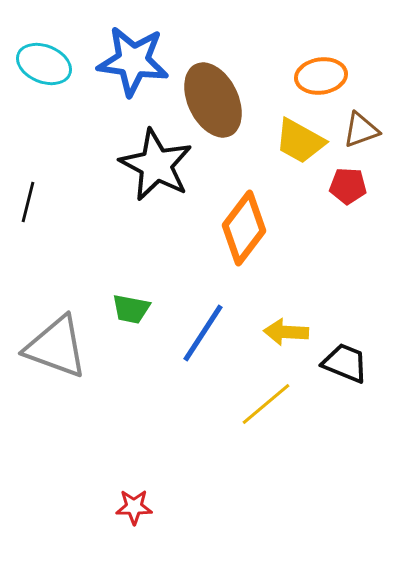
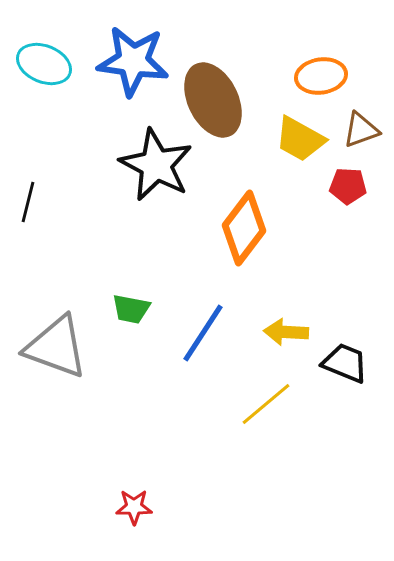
yellow trapezoid: moved 2 px up
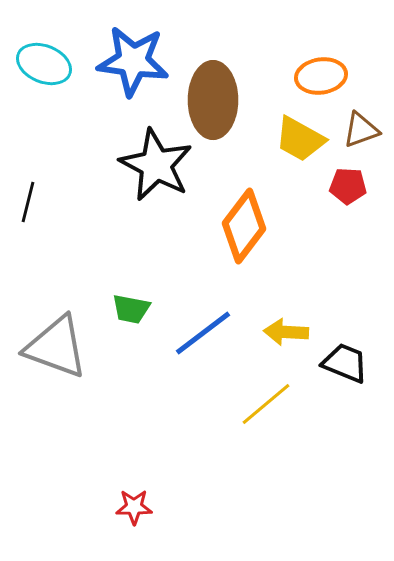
brown ellipse: rotated 26 degrees clockwise
orange diamond: moved 2 px up
blue line: rotated 20 degrees clockwise
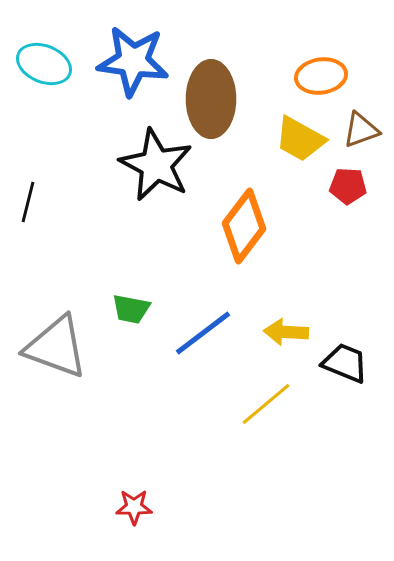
brown ellipse: moved 2 px left, 1 px up
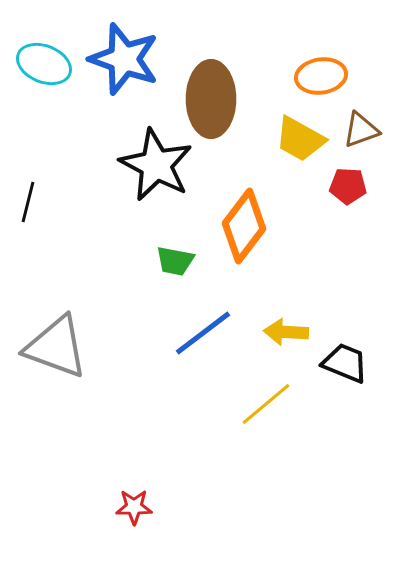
blue star: moved 9 px left, 2 px up; rotated 12 degrees clockwise
green trapezoid: moved 44 px right, 48 px up
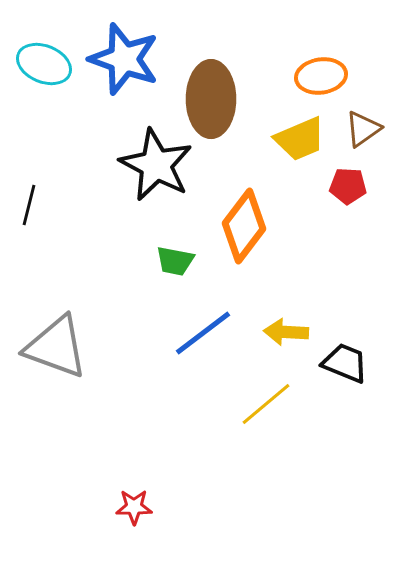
brown triangle: moved 2 px right, 1 px up; rotated 15 degrees counterclockwise
yellow trapezoid: rotated 52 degrees counterclockwise
black line: moved 1 px right, 3 px down
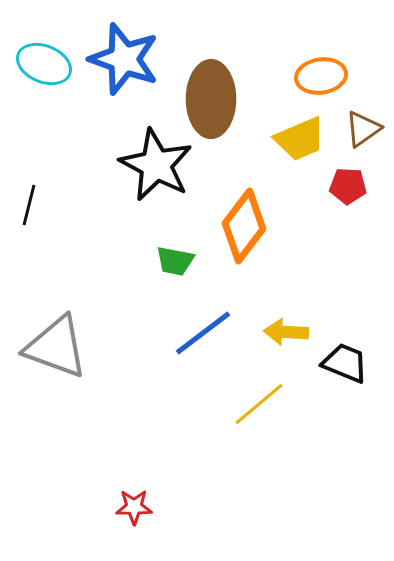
yellow line: moved 7 px left
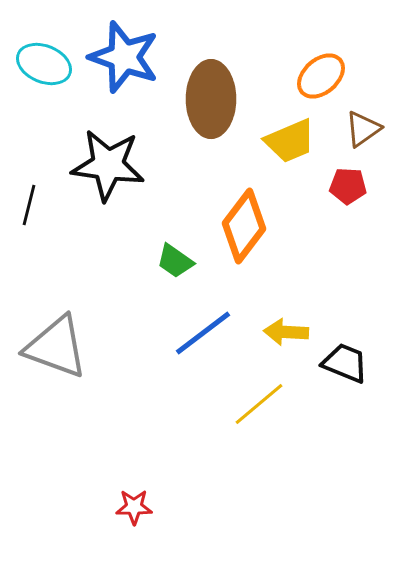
blue star: moved 2 px up
orange ellipse: rotated 33 degrees counterclockwise
yellow trapezoid: moved 10 px left, 2 px down
black star: moved 48 px left; rotated 20 degrees counterclockwise
green trapezoid: rotated 24 degrees clockwise
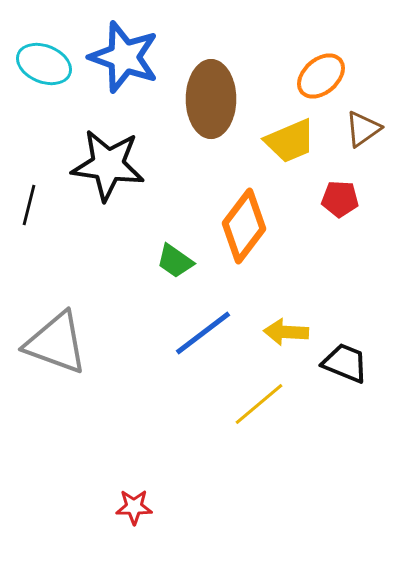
red pentagon: moved 8 px left, 13 px down
gray triangle: moved 4 px up
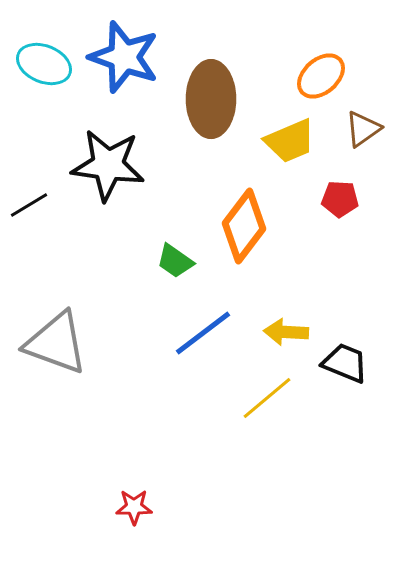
black line: rotated 45 degrees clockwise
yellow line: moved 8 px right, 6 px up
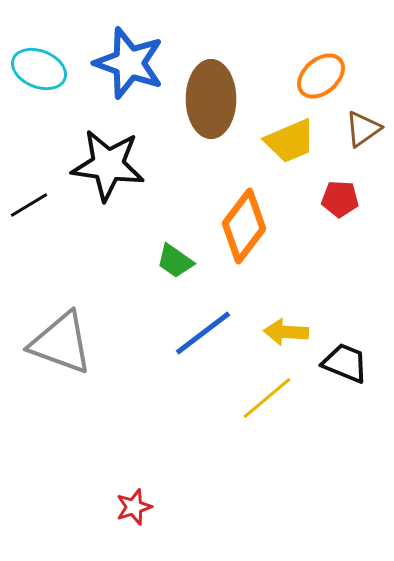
blue star: moved 5 px right, 6 px down
cyan ellipse: moved 5 px left, 5 px down
gray triangle: moved 5 px right
red star: rotated 18 degrees counterclockwise
